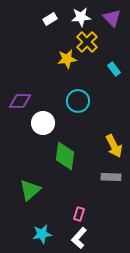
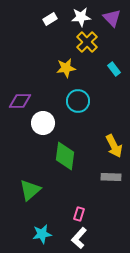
yellow star: moved 1 px left, 9 px down
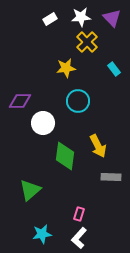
yellow arrow: moved 16 px left
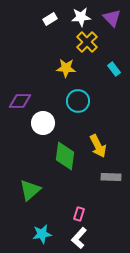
yellow star: rotated 12 degrees clockwise
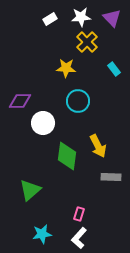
green diamond: moved 2 px right
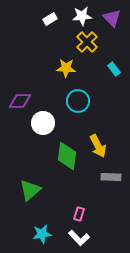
white star: moved 1 px right, 1 px up
white L-shape: rotated 85 degrees counterclockwise
